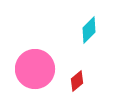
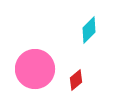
red diamond: moved 1 px left, 1 px up
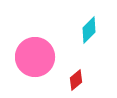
pink circle: moved 12 px up
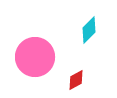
red diamond: rotated 10 degrees clockwise
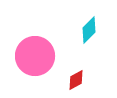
pink circle: moved 1 px up
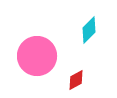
pink circle: moved 2 px right
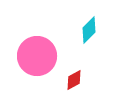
red diamond: moved 2 px left
